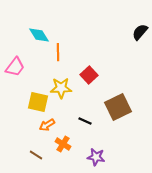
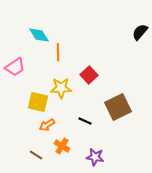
pink trapezoid: rotated 20 degrees clockwise
orange cross: moved 1 px left, 2 px down
purple star: moved 1 px left
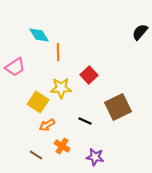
yellow square: rotated 20 degrees clockwise
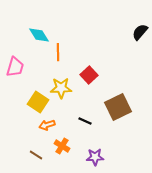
pink trapezoid: rotated 40 degrees counterclockwise
orange arrow: rotated 14 degrees clockwise
purple star: rotated 12 degrees counterclockwise
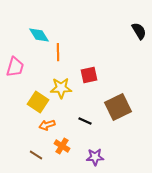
black semicircle: moved 1 px left, 1 px up; rotated 108 degrees clockwise
red square: rotated 30 degrees clockwise
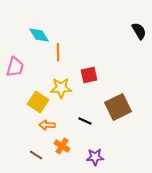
orange arrow: rotated 21 degrees clockwise
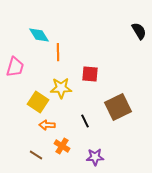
red square: moved 1 px right, 1 px up; rotated 18 degrees clockwise
black line: rotated 40 degrees clockwise
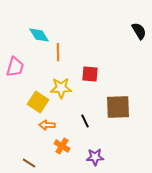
brown square: rotated 24 degrees clockwise
brown line: moved 7 px left, 8 px down
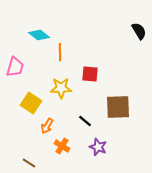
cyan diamond: rotated 20 degrees counterclockwise
orange line: moved 2 px right
yellow square: moved 7 px left, 1 px down
black line: rotated 24 degrees counterclockwise
orange arrow: moved 1 px down; rotated 63 degrees counterclockwise
purple star: moved 3 px right, 10 px up; rotated 24 degrees clockwise
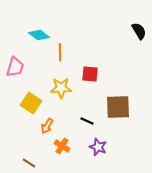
black line: moved 2 px right; rotated 16 degrees counterclockwise
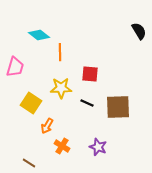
black line: moved 18 px up
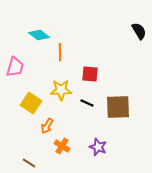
yellow star: moved 2 px down
